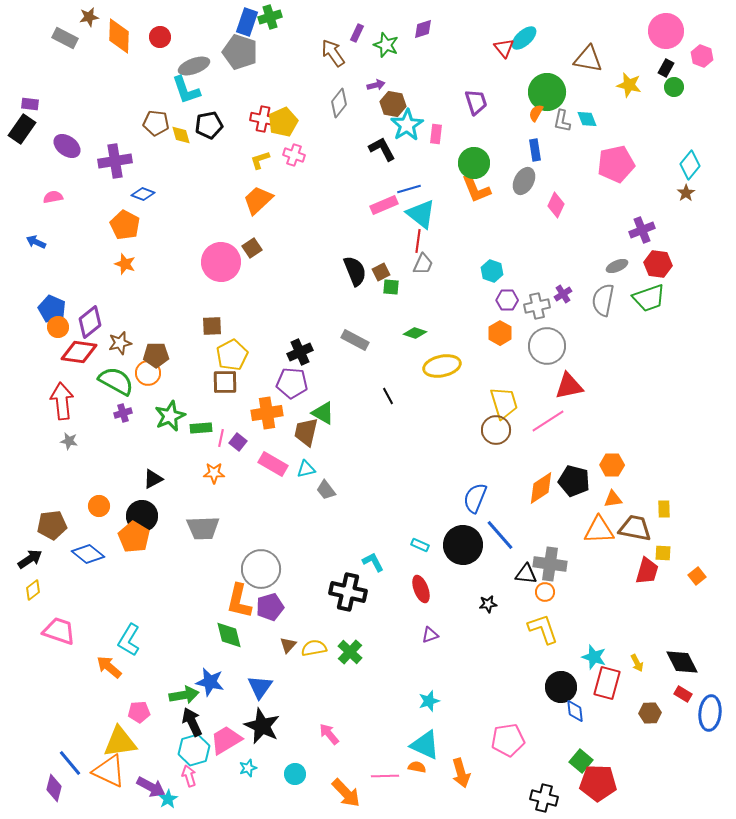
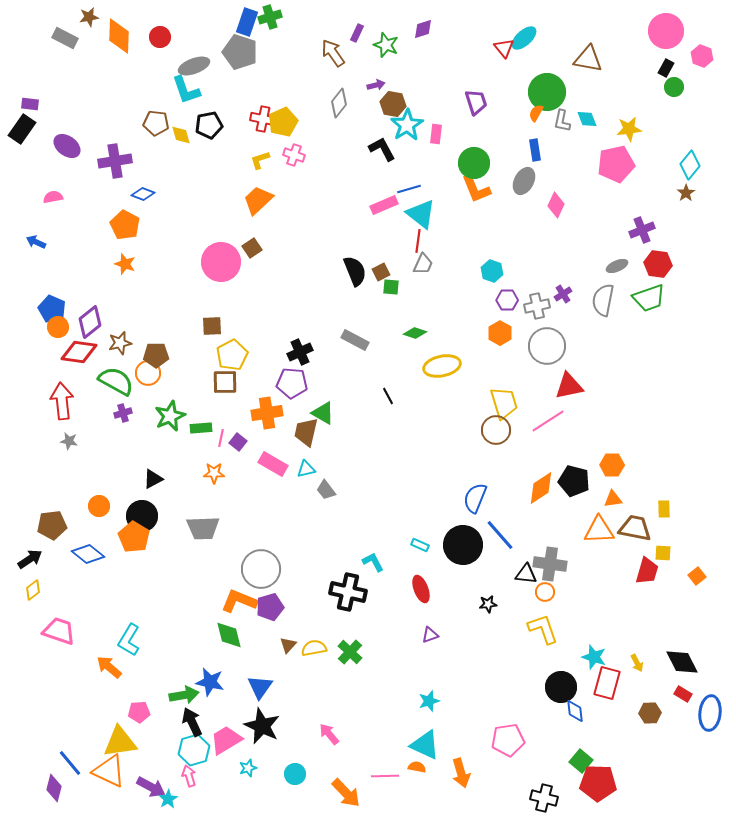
yellow star at (629, 85): moved 44 px down; rotated 20 degrees counterclockwise
orange L-shape at (239, 601): rotated 99 degrees clockwise
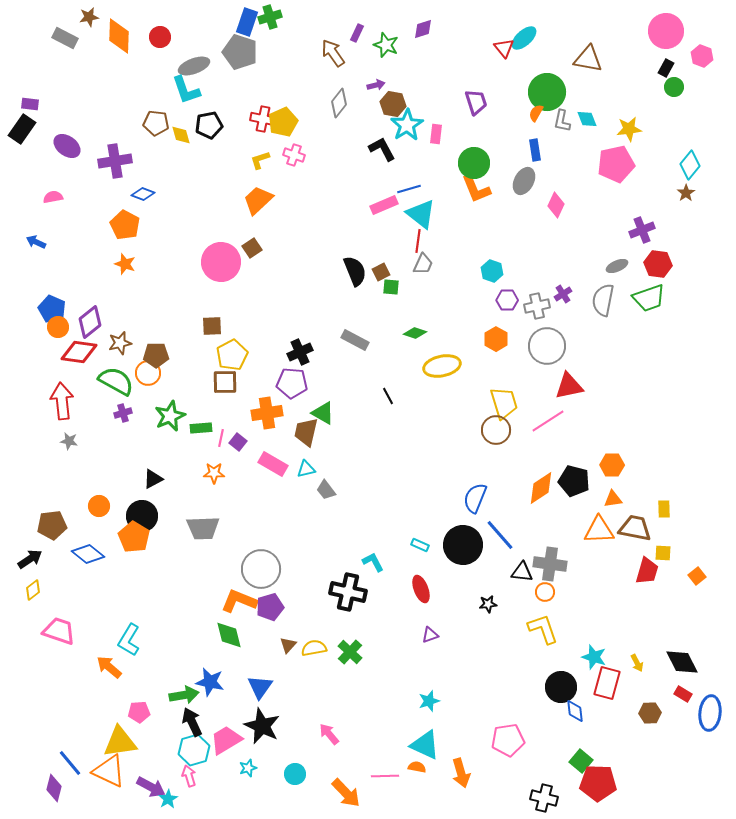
orange hexagon at (500, 333): moved 4 px left, 6 px down
black triangle at (526, 574): moved 4 px left, 2 px up
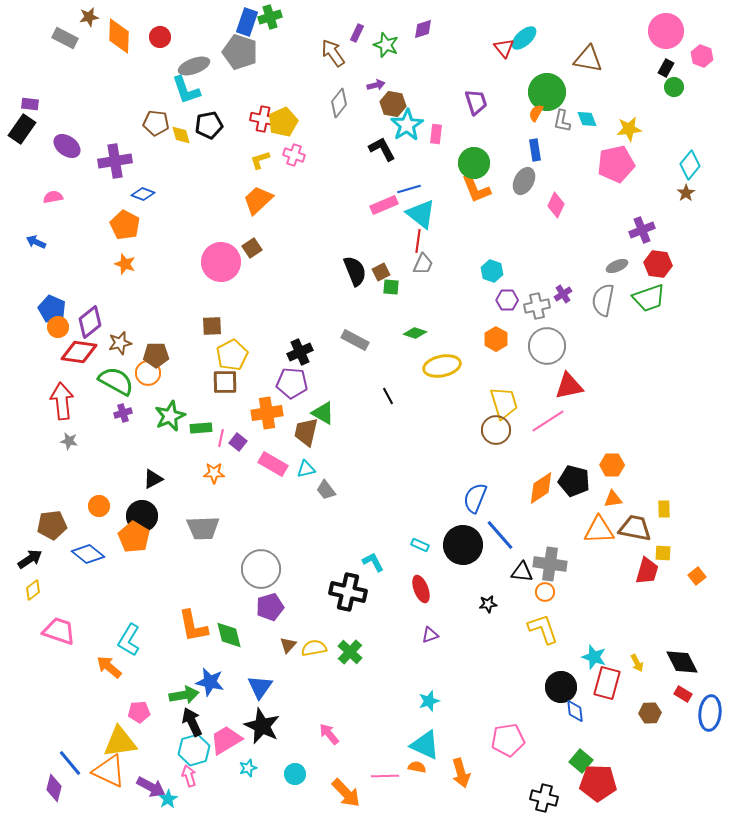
orange L-shape at (239, 601): moved 46 px left, 25 px down; rotated 123 degrees counterclockwise
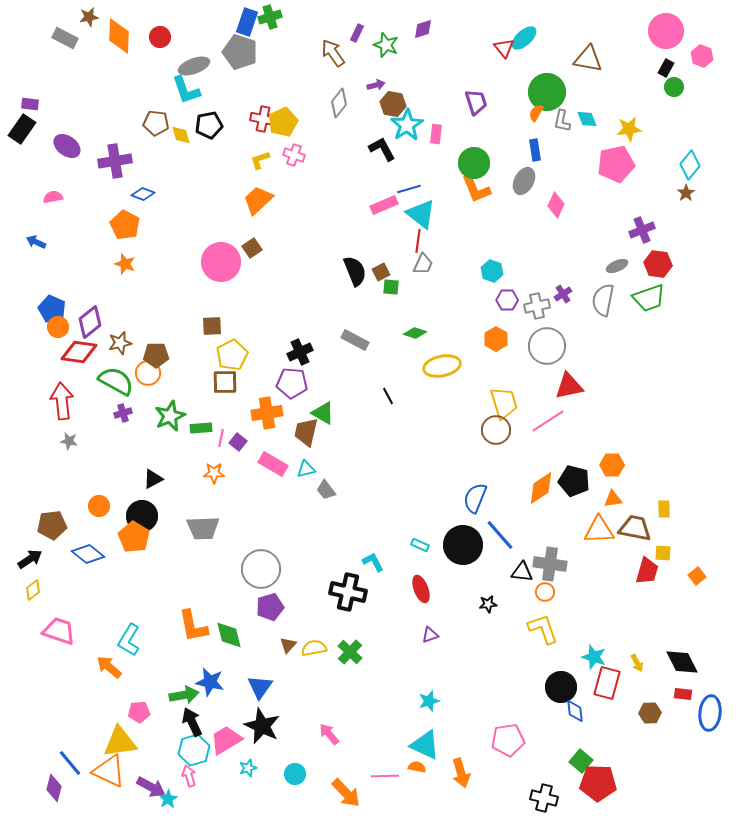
red rectangle at (683, 694): rotated 24 degrees counterclockwise
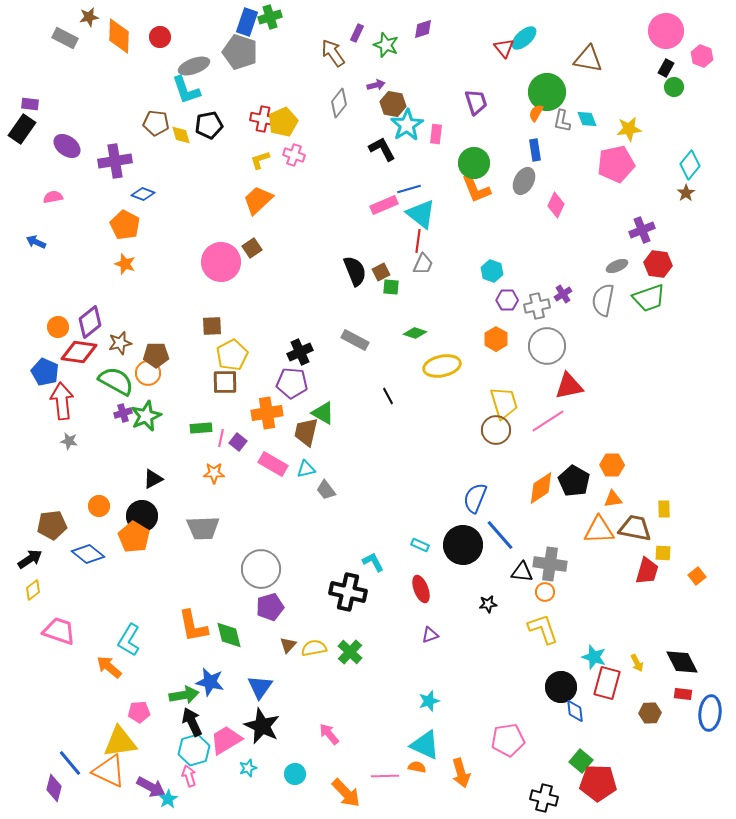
blue pentagon at (52, 309): moved 7 px left, 63 px down
green star at (170, 416): moved 24 px left
black pentagon at (574, 481): rotated 16 degrees clockwise
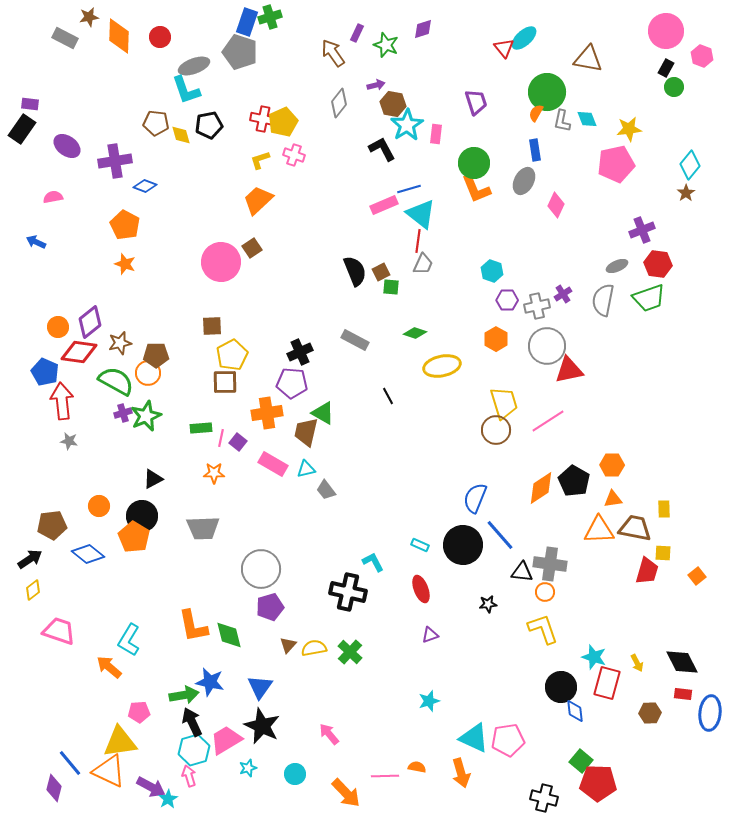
blue diamond at (143, 194): moved 2 px right, 8 px up
red triangle at (569, 386): moved 16 px up
cyan triangle at (425, 745): moved 49 px right, 7 px up
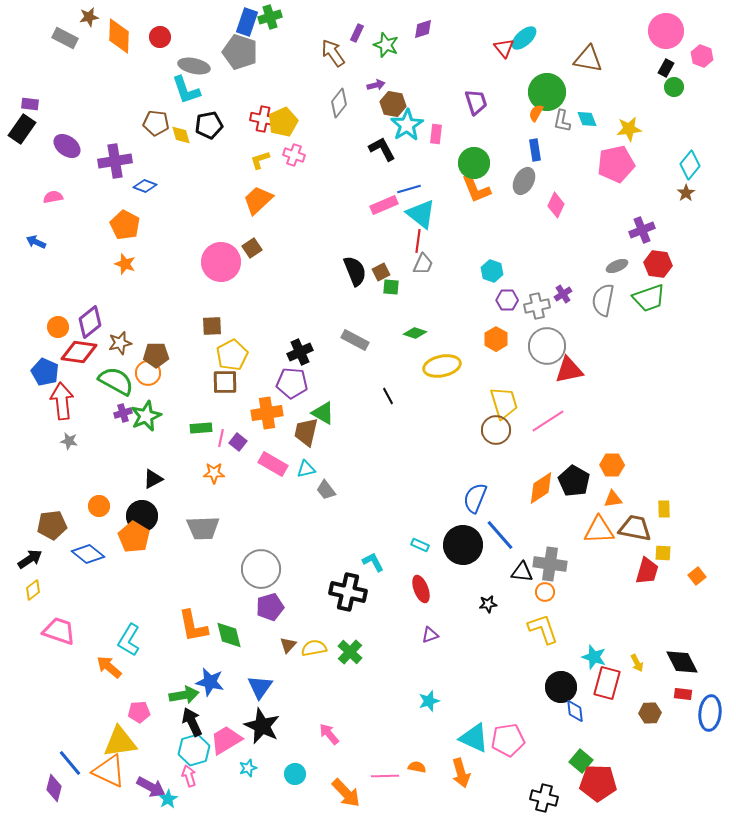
gray ellipse at (194, 66): rotated 32 degrees clockwise
